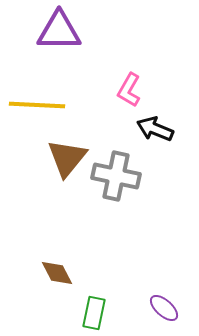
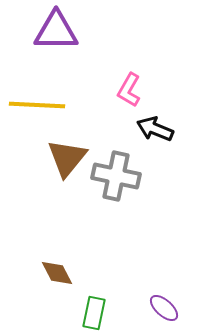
purple triangle: moved 3 px left
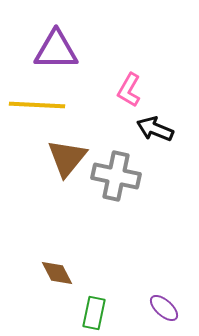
purple triangle: moved 19 px down
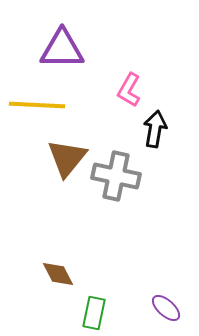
purple triangle: moved 6 px right, 1 px up
black arrow: rotated 78 degrees clockwise
brown diamond: moved 1 px right, 1 px down
purple ellipse: moved 2 px right
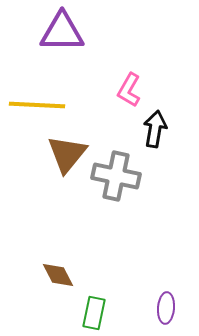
purple triangle: moved 17 px up
brown triangle: moved 4 px up
brown diamond: moved 1 px down
purple ellipse: rotated 52 degrees clockwise
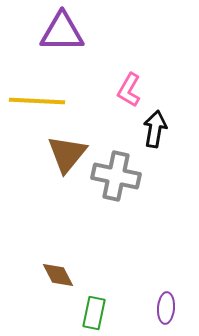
yellow line: moved 4 px up
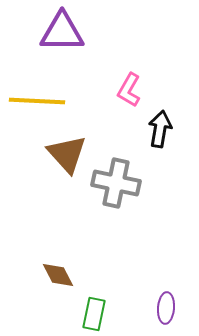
black arrow: moved 5 px right
brown triangle: rotated 21 degrees counterclockwise
gray cross: moved 7 px down
green rectangle: moved 1 px down
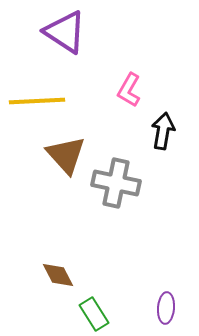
purple triangle: moved 3 px right; rotated 33 degrees clockwise
yellow line: rotated 6 degrees counterclockwise
black arrow: moved 3 px right, 2 px down
brown triangle: moved 1 px left, 1 px down
green rectangle: rotated 44 degrees counterclockwise
